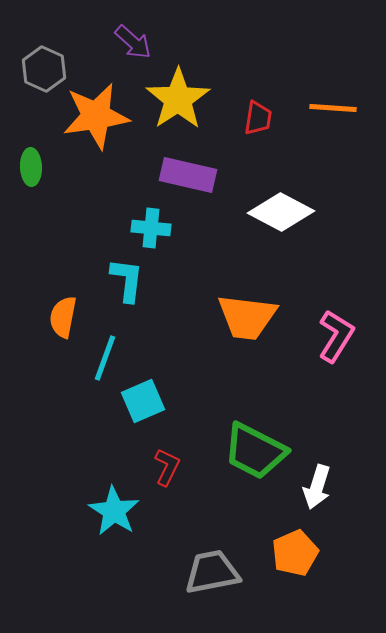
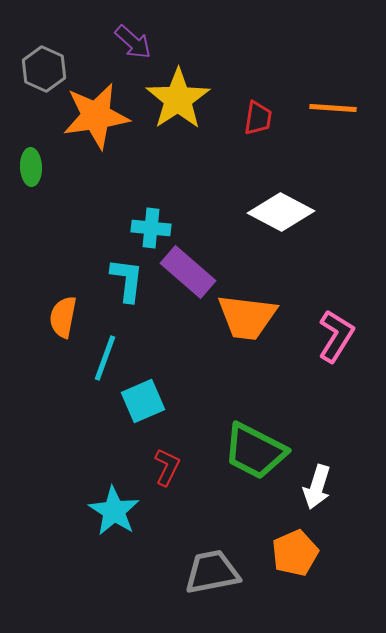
purple rectangle: moved 97 px down; rotated 28 degrees clockwise
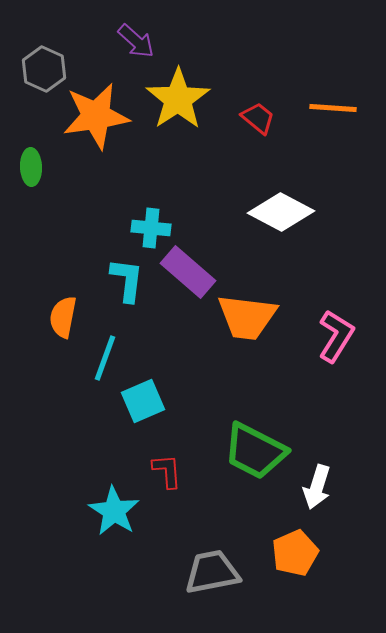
purple arrow: moved 3 px right, 1 px up
red trapezoid: rotated 60 degrees counterclockwise
red L-shape: moved 4 px down; rotated 30 degrees counterclockwise
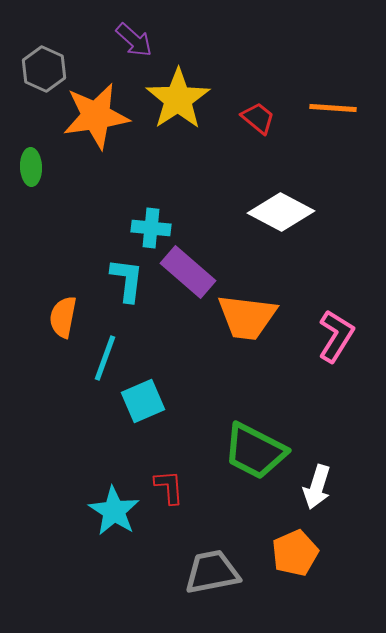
purple arrow: moved 2 px left, 1 px up
red L-shape: moved 2 px right, 16 px down
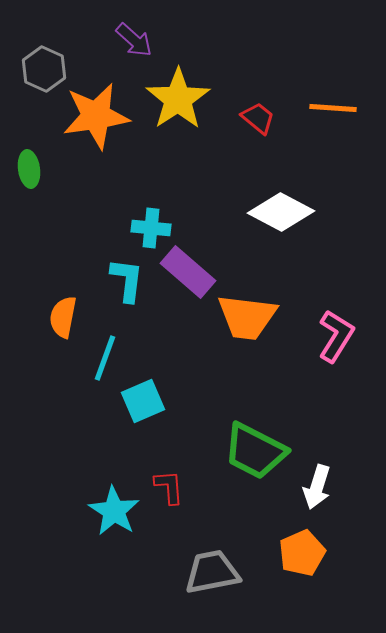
green ellipse: moved 2 px left, 2 px down; rotated 6 degrees counterclockwise
orange pentagon: moved 7 px right
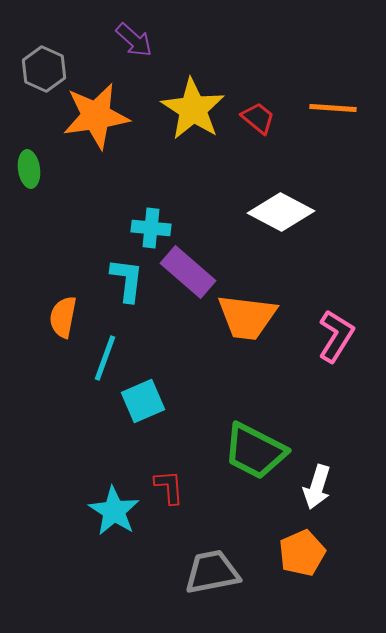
yellow star: moved 15 px right, 10 px down; rotated 6 degrees counterclockwise
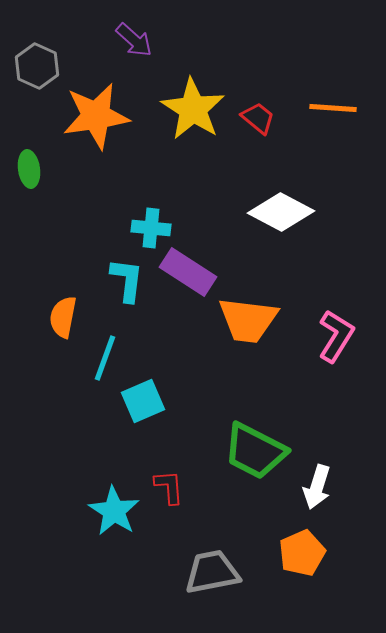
gray hexagon: moved 7 px left, 3 px up
purple rectangle: rotated 8 degrees counterclockwise
orange trapezoid: moved 1 px right, 3 px down
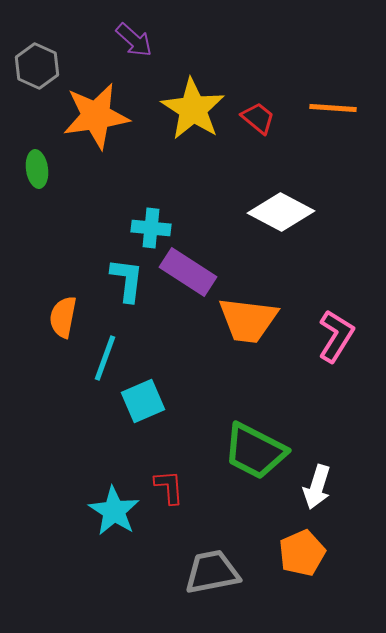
green ellipse: moved 8 px right
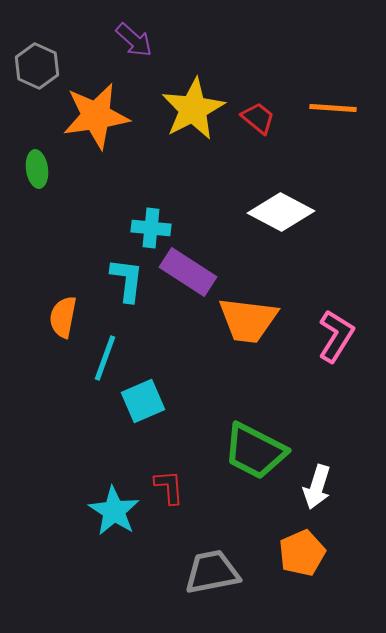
yellow star: rotated 12 degrees clockwise
